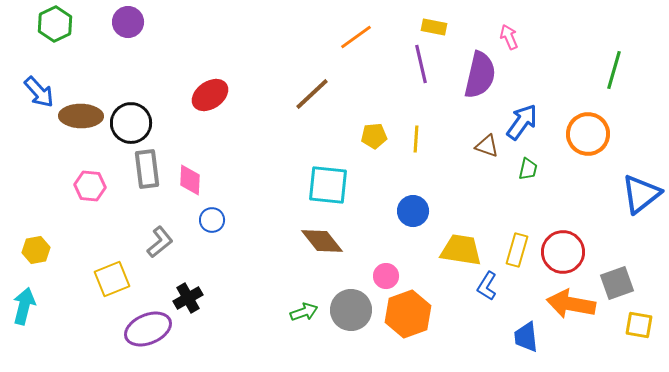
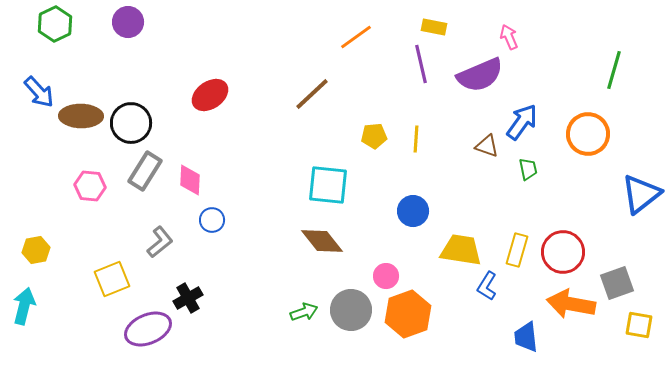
purple semicircle at (480, 75): rotated 54 degrees clockwise
gray rectangle at (147, 169): moved 2 px left, 2 px down; rotated 39 degrees clockwise
green trapezoid at (528, 169): rotated 25 degrees counterclockwise
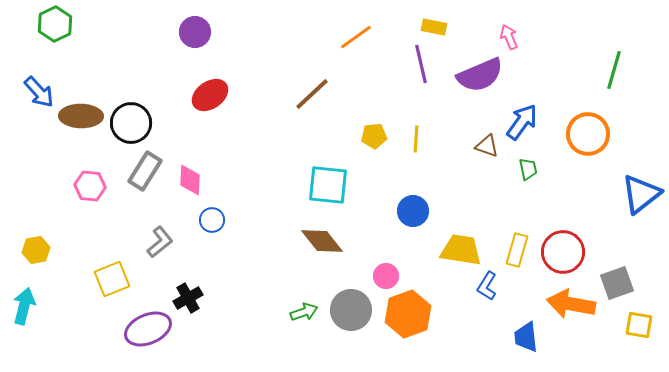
purple circle at (128, 22): moved 67 px right, 10 px down
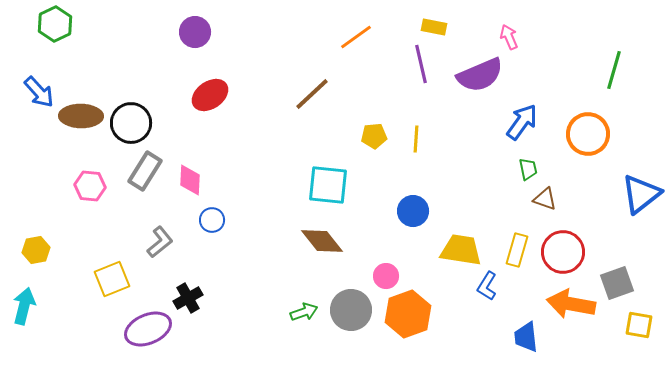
brown triangle at (487, 146): moved 58 px right, 53 px down
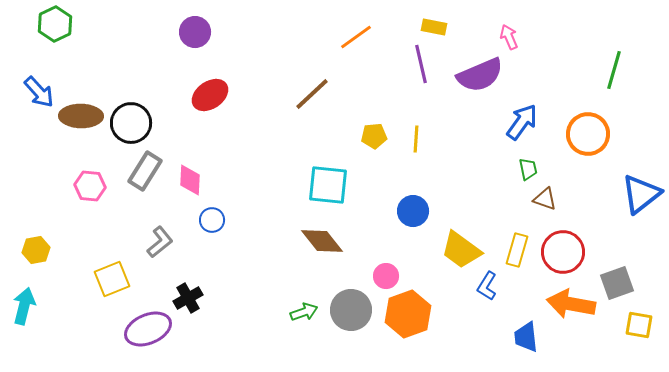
yellow trapezoid at (461, 250): rotated 153 degrees counterclockwise
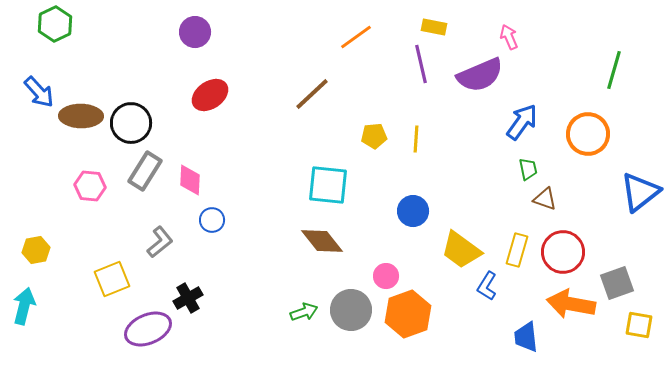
blue triangle at (641, 194): moved 1 px left, 2 px up
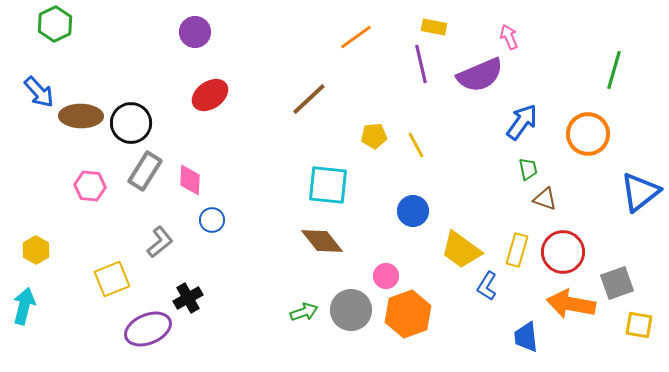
brown line at (312, 94): moved 3 px left, 5 px down
yellow line at (416, 139): moved 6 px down; rotated 32 degrees counterclockwise
yellow hexagon at (36, 250): rotated 20 degrees counterclockwise
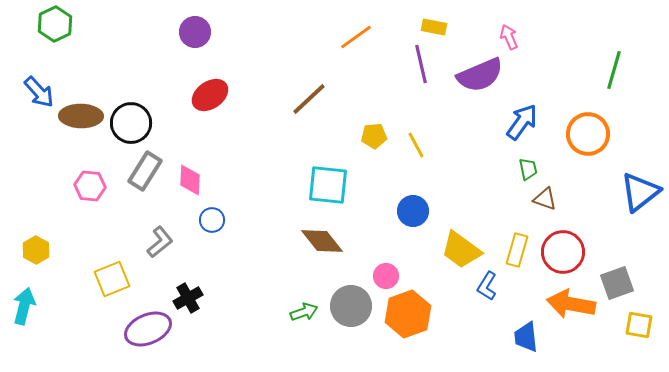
gray circle at (351, 310): moved 4 px up
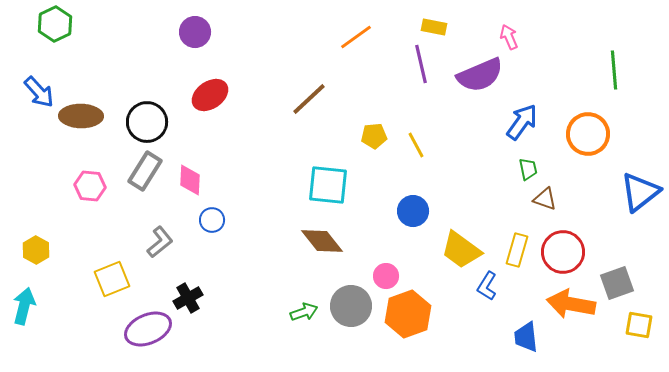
green line at (614, 70): rotated 21 degrees counterclockwise
black circle at (131, 123): moved 16 px right, 1 px up
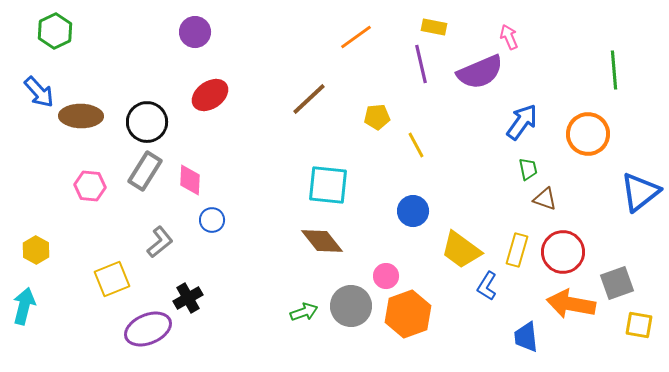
green hexagon at (55, 24): moved 7 px down
purple semicircle at (480, 75): moved 3 px up
yellow pentagon at (374, 136): moved 3 px right, 19 px up
